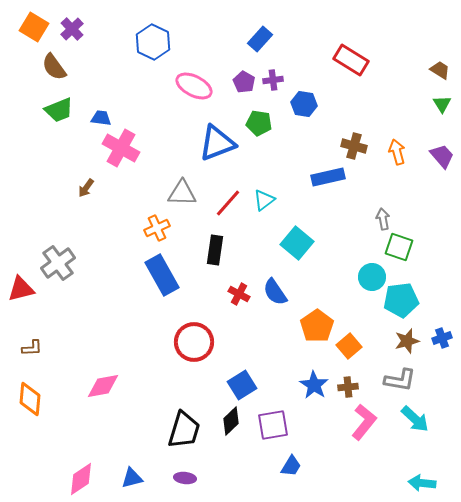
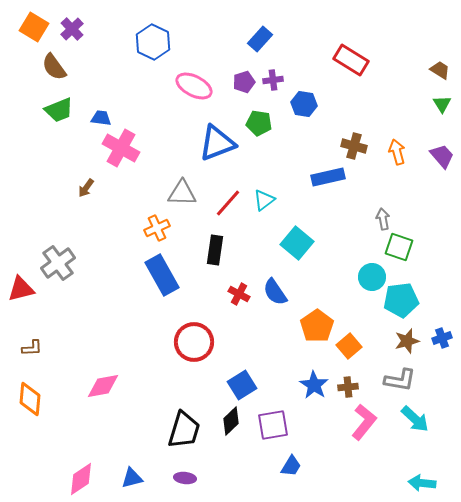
purple pentagon at (244, 82): rotated 25 degrees clockwise
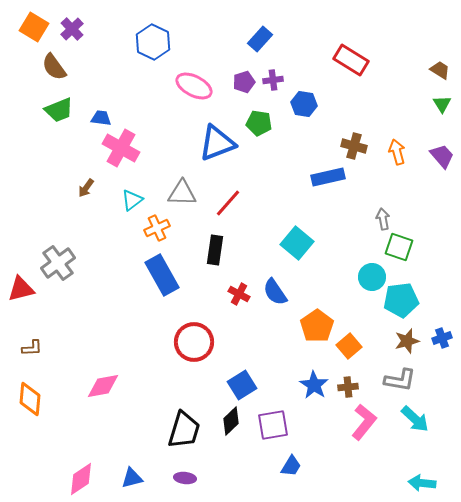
cyan triangle at (264, 200): moved 132 px left
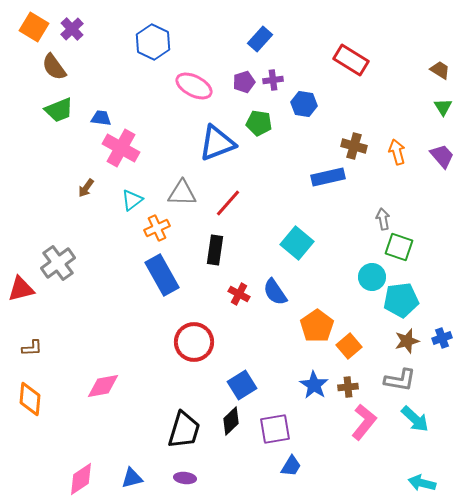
green triangle at (442, 104): moved 1 px right, 3 px down
purple square at (273, 425): moved 2 px right, 4 px down
cyan arrow at (422, 483): rotated 8 degrees clockwise
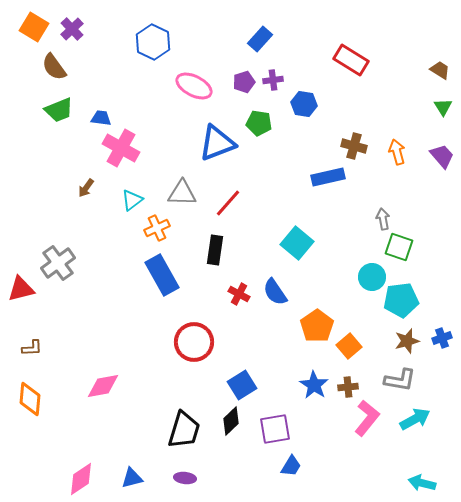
cyan arrow at (415, 419): rotated 72 degrees counterclockwise
pink L-shape at (364, 422): moved 3 px right, 4 px up
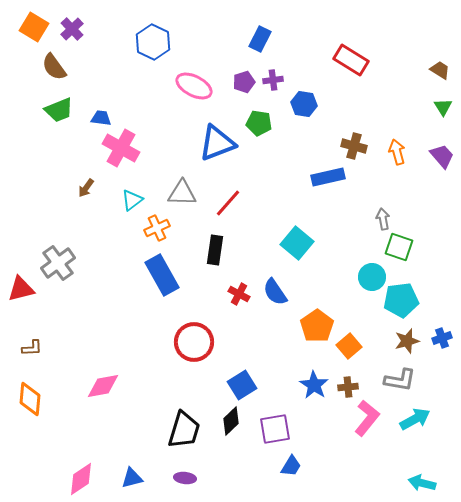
blue rectangle at (260, 39): rotated 15 degrees counterclockwise
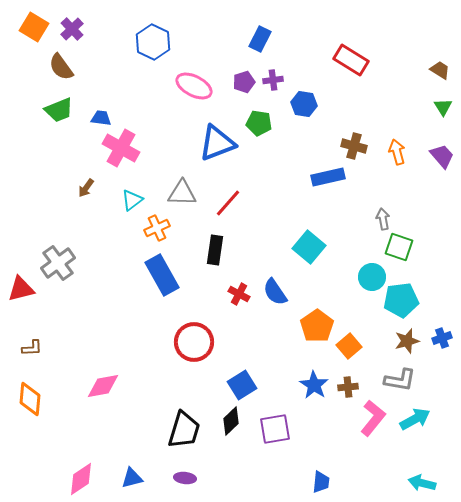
brown semicircle at (54, 67): moved 7 px right
cyan square at (297, 243): moved 12 px right, 4 px down
pink L-shape at (367, 418): moved 6 px right
blue trapezoid at (291, 466): moved 30 px right, 16 px down; rotated 25 degrees counterclockwise
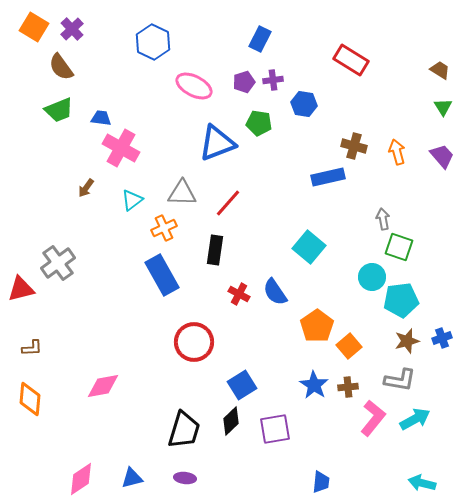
orange cross at (157, 228): moved 7 px right
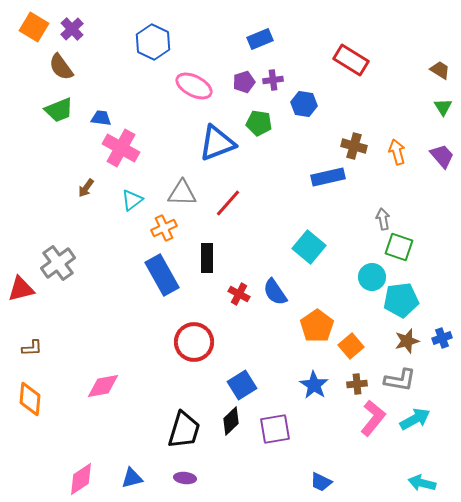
blue rectangle at (260, 39): rotated 40 degrees clockwise
black rectangle at (215, 250): moved 8 px left, 8 px down; rotated 8 degrees counterclockwise
orange square at (349, 346): moved 2 px right
brown cross at (348, 387): moved 9 px right, 3 px up
blue trapezoid at (321, 482): rotated 110 degrees clockwise
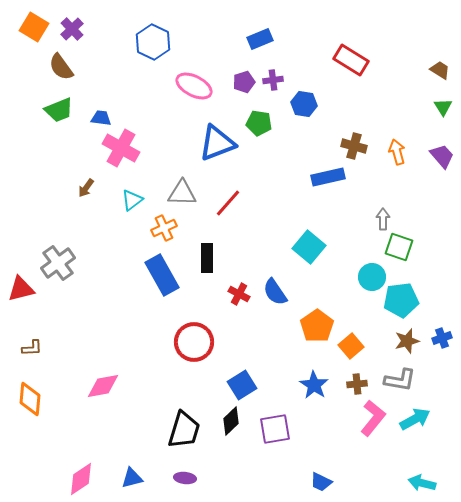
gray arrow at (383, 219): rotated 10 degrees clockwise
